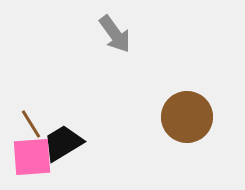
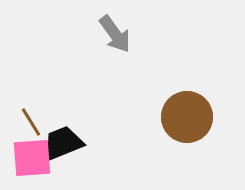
brown line: moved 2 px up
black trapezoid: rotated 9 degrees clockwise
pink square: moved 1 px down
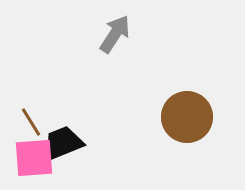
gray arrow: rotated 111 degrees counterclockwise
pink square: moved 2 px right
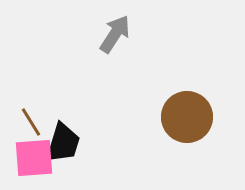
black trapezoid: rotated 129 degrees clockwise
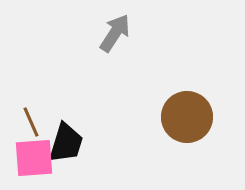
gray arrow: moved 1 px up
brown line: rotated 8 degrees clockwise
black trapezoid: moved 3 px right
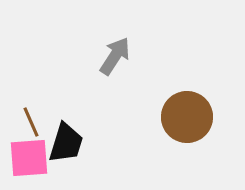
gray arrow: moved 23 px down
pink square: moved 5 px left
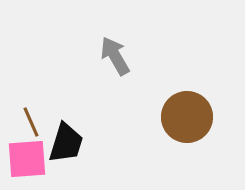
gray arrow: rotated 63 degrees counterclockwise
pink square: moved 2 px left, 1 px down
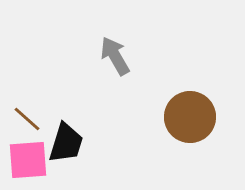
brown circle: moved 3 px right
brown line: moved 4 px left, 3 px up; rotated 24 degrees counterclockwise
pink square: moved 1 px right, 1 px down
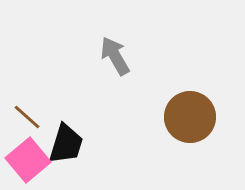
brown line: moved 2 px up
black trapezoid: moved 1 px down
pink square: rotated 36 degrees counterclockwise
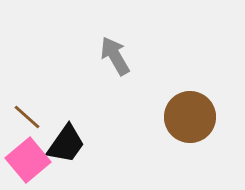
black trapezoid: rotated 18 degrees clockwise
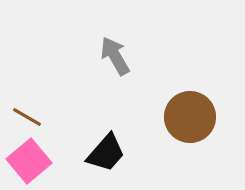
brown line: rotated 12 degrees counterclockwise
black trapezoid: moved 40 px right, 9 px down; rotated 6 degrees clockwise
pink square: moved 1 px right, 1 px down
